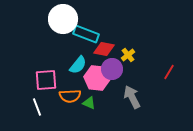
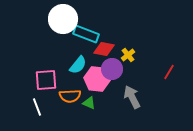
pink hexagon: moved 1 px down
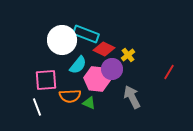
white circle: moved 1 px left, 21 px down
red diamond: rotated 15 degrees clockwise
